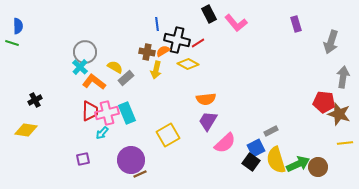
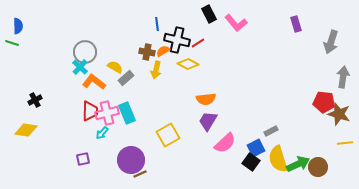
yellow semicircle at (276, 160): moved 2 px right, 1 px up
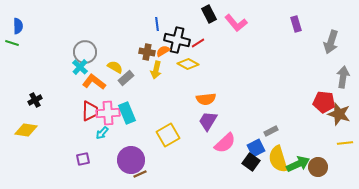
pink cross at (107, 113): moved 1 px right; rotated 10 degrees clockwise
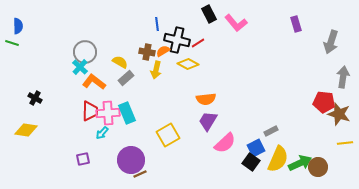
yellow semicircle at (115, 67): moved 5 px right, 5 px up
black cross at (35, 100): moved 2 px up; rotated 32 degrees counterclockwise
yellow semicircle at (278, 159): rotated 140 degrees counterclockwise
green arrow at (298, 164): moved 2 px right, 1 px up
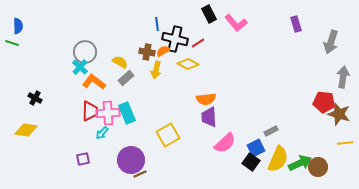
black cross at (177, 40): moved 2 px left, 1 px up
purple trapezoid at (208, 121): moved 1 px right, 4 px up; rotated 35 degrees counterclockwise
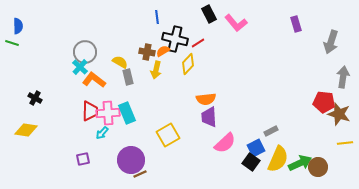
blue line at (157, 24): moved 7 px up
yellow diamond at (188, 64): rotated 75 degrees counterclockwise
gray rectangle at (126, 78): moved 2 px right, 1 px up; rotated 63 degrees counterclockwise
orange L-shape at (94, 82): moved 2 px up
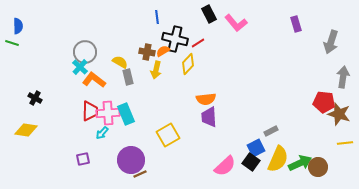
cyan rectangle at (127, 113): moved 1 px left, 1 px down
pink semicircle at (225, 143): moved 23 px down
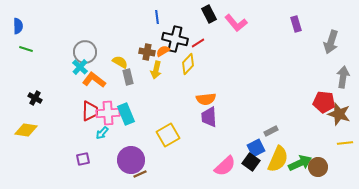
green line at (12, 43): moved 14 px right, 6 px down
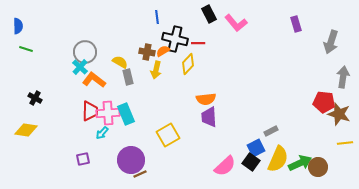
red line at (198, 43): rotated 32 degrees clockwise
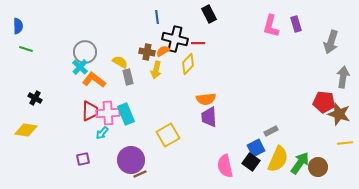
pink L-shape at (236, 23): moved 35 px right, 3 px down; rotated 55 degrees clockwise
green arrow at (300, 163): rotated 30 degrees counterclockwise
pink semicircle at (225, 166): rotated 120 degrees clockwise
